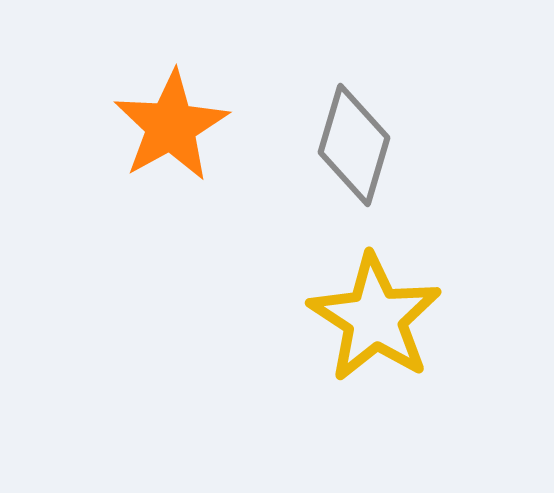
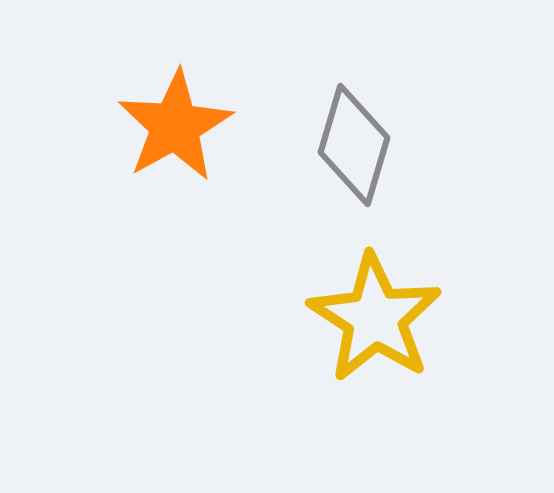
orange star: moved 4 px right
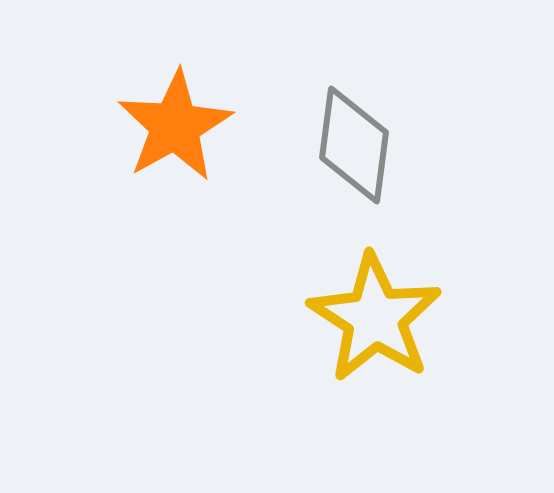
gray diamond: rotated 9 degrees counterclockwise
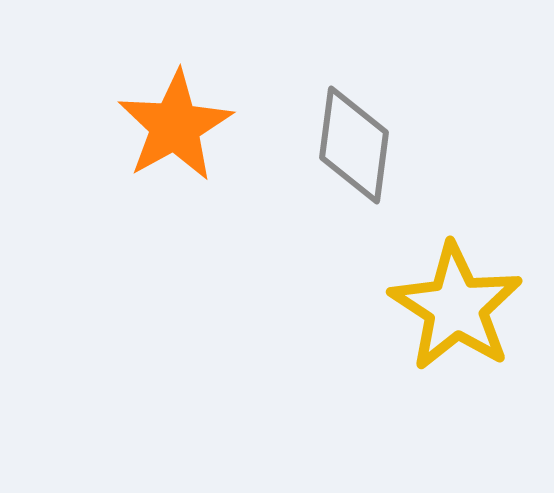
yellow star: moved 81 px right, 11 px up
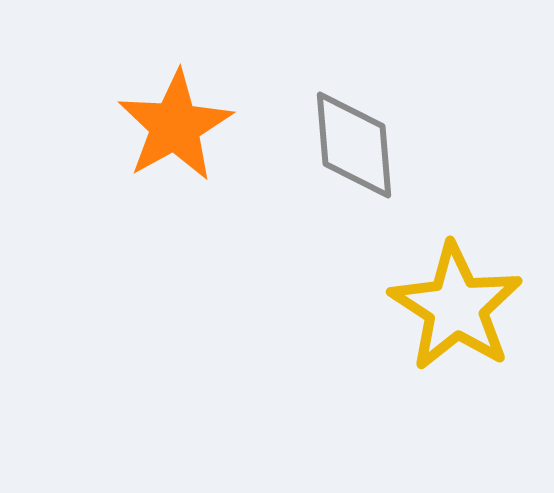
gray diamond: rotated 12 degrees counterclockwise
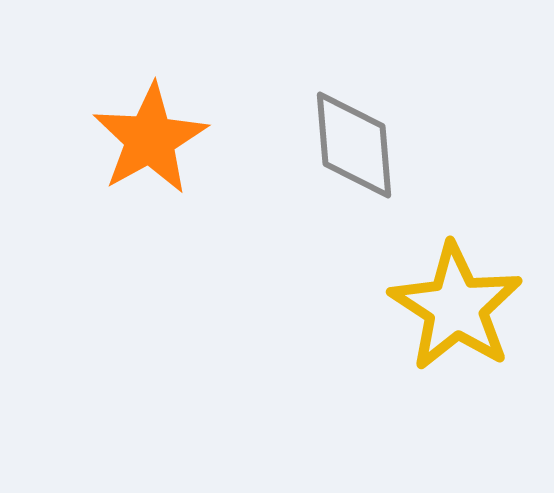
orange star: moved 25 px left, 13 px down
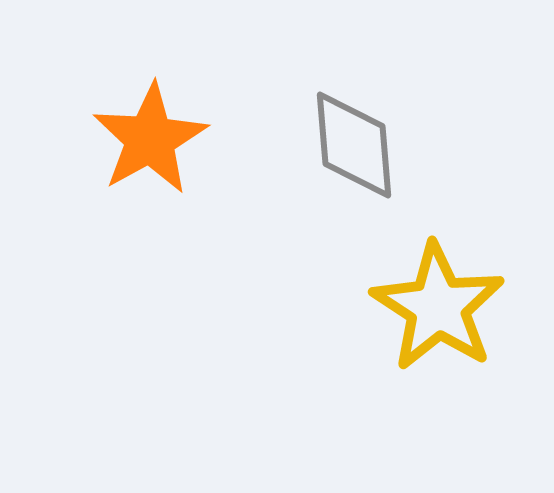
yellow star: moved 18 px left
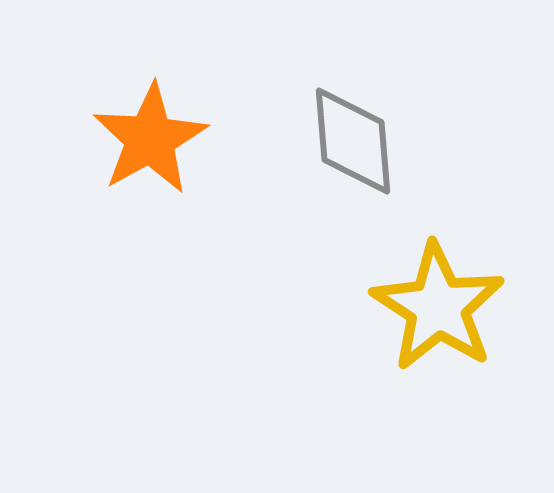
gray diamond: moved 1 px left, 4 px up
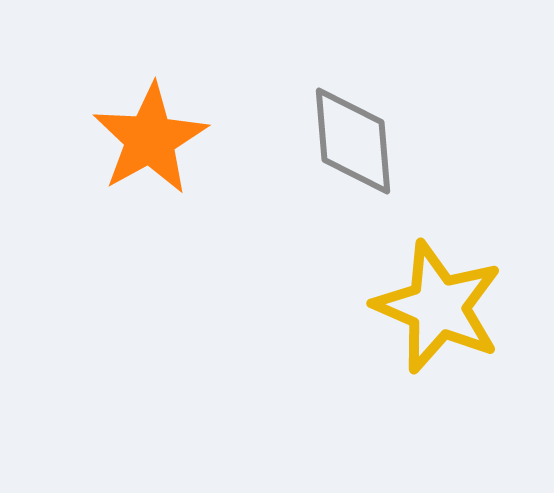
yellow star: rotated 10 degrees counterclockwise
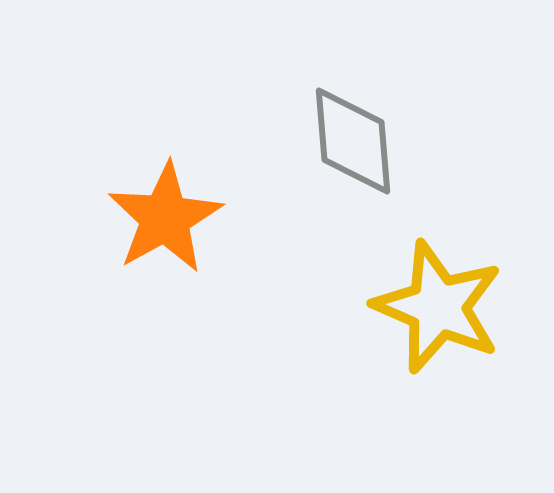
orange star: moved 15 px right, 79 px down
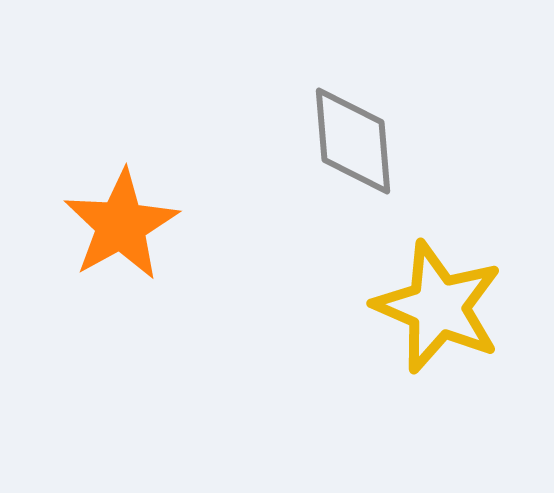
orange star: moved 44 px left, 7 px down
